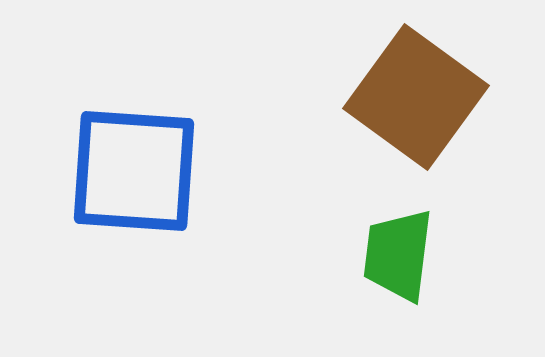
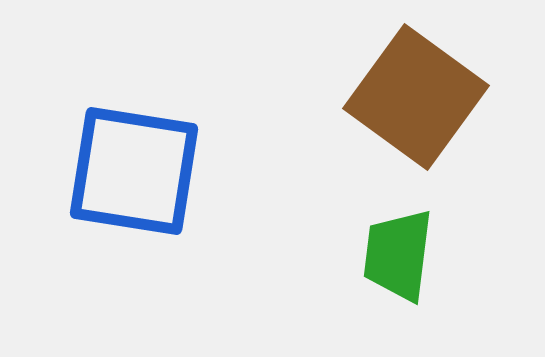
blue square: rotated 5 degrees clockwise
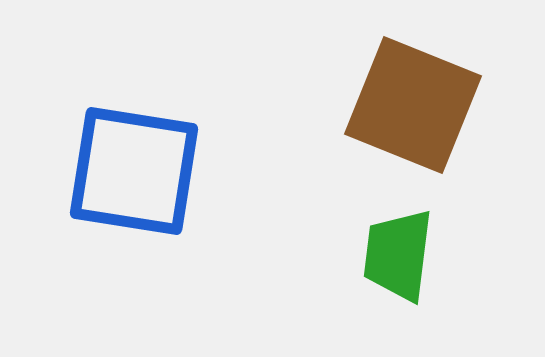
brown square: moved 3 px left, 8 px down; rotated 14 degrees counterclockwise
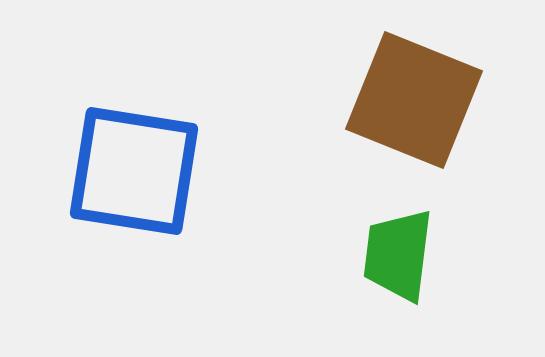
brown square: moved 1 px right, 5 px up
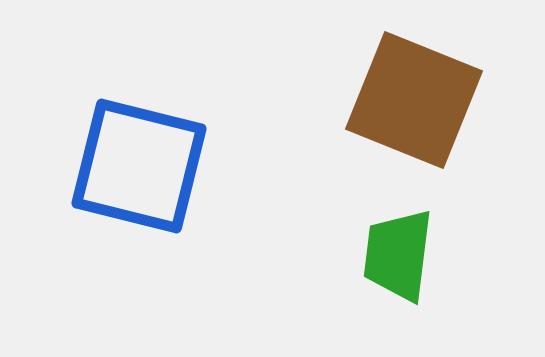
blue square: moved 5 px right, 5 px up; rotated 5 degrees clockwise
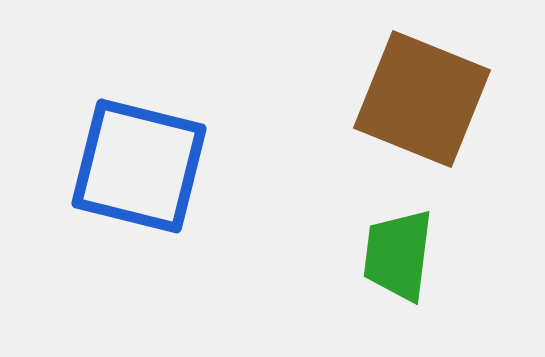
brown square: moved 8 px right, 1 px up
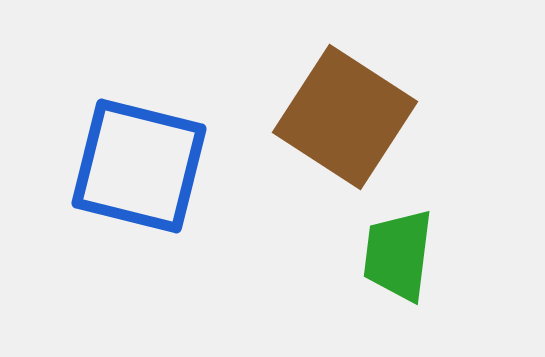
brown square: moved 77 px left, 18 px down; rotated 11 degrees clockwise
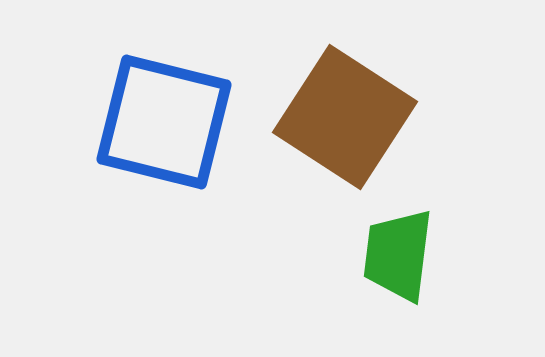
blue square: moved 25 px right, 44 px up
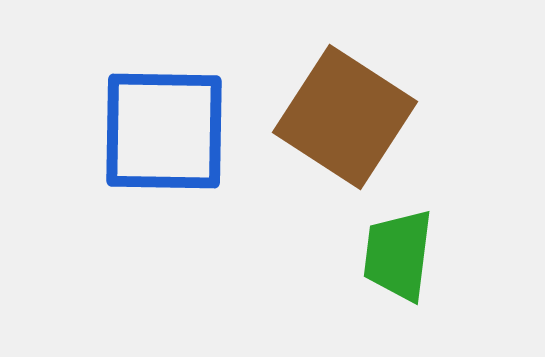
blue square: moved 9 px down; rotated 13 degrees counterclockwise
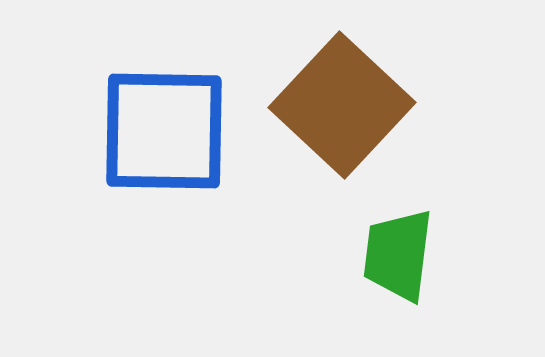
brown square: moved 3 px left, 12 px up; rotated 10 degrees clockwise
